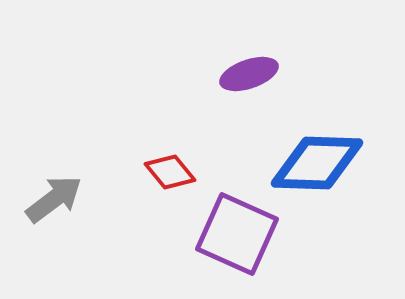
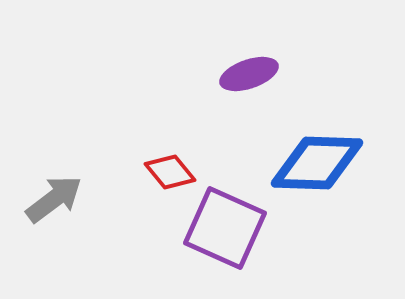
purple square: moved 12 px left, 6 px up
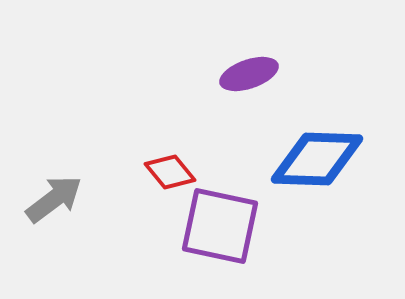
blue diamond: moved 4 px up
purple square: moved 5 px left, 2 px up; rotated 12 degrees counterclockwise
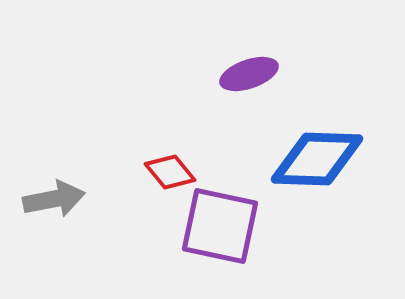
gray arrow: rotated 26 degrees clockwise
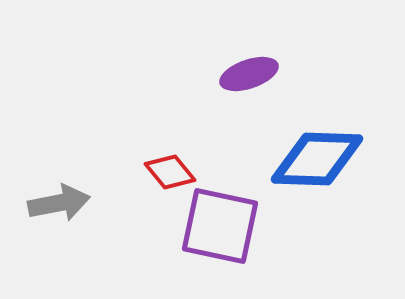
gray arrow: moved 5 px right, 4 px down
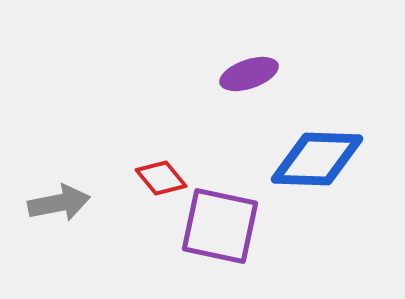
red diamond: moved 9 px left, 6 px down
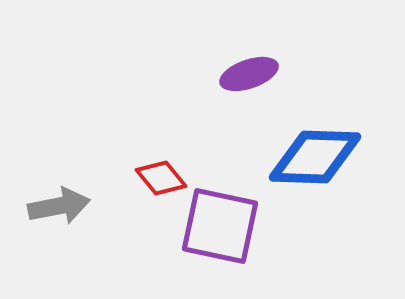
blue diamond: moved 2 px left, 2 px up
gray arrow: moved 3 px down
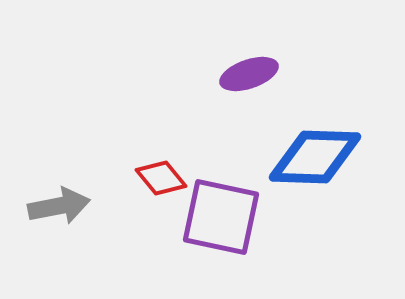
purple square: moved 1 px right, 9 px up
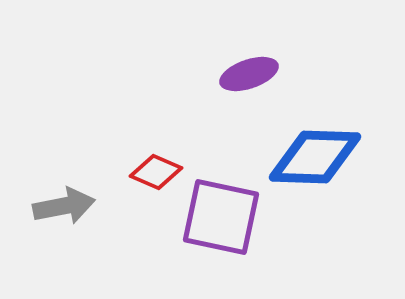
red diamond: moved 5 px left, 6 px up; rotated 27 degrees counterclockwise
gray arrow: moved 5 px right
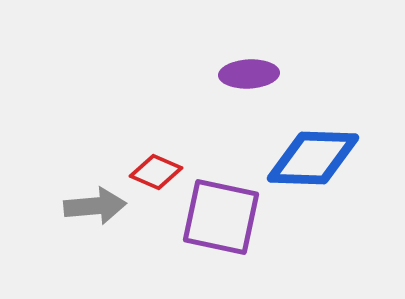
purple ellipse: rotated 16 degrees clockwise
blue diamond: moved 2 px left, 1 px down
gray arrow: moved 31 px right; rotated 6 degrees clockwise
